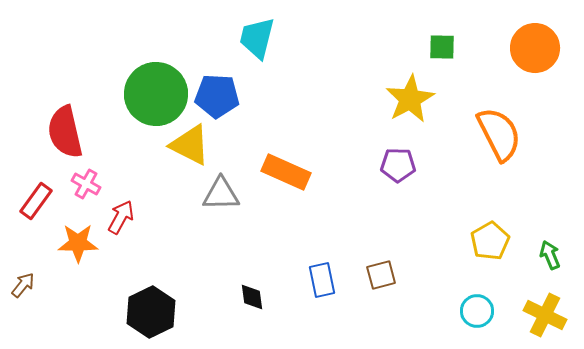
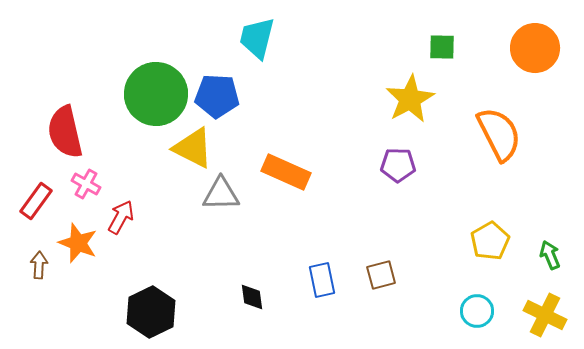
yellow triangle: moved 3 px right, 3 px down
orange star: rotated 21 degrees clockwise
brown arrow: moved 16 px right, 20 px up; rotated 36 degrees counterclockwise
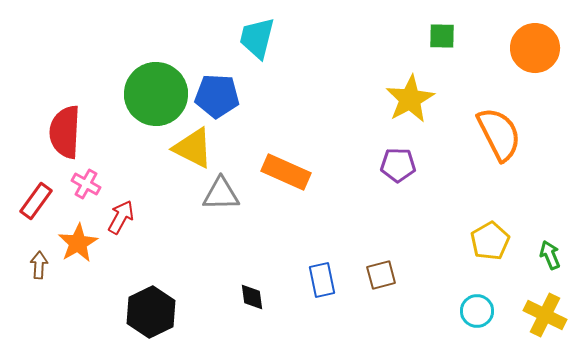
green square: moved 11 px up
red semicircle: rotated 16 degrees clockwise
orange star: rotated 21 degrees clockwise
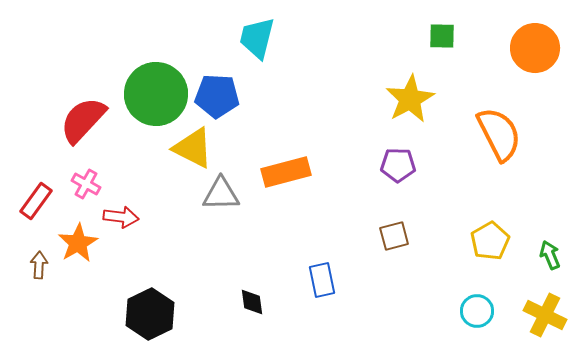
red semicircle: moved 18 px right, 12 px up; rotated 40 degrees clockwise
orange rectangle: rotated 39 degrees counterclockwise
red arrow: rotated 68 degrees clockwise
brown square: moved 13 px right, 39 px up
black diamond: moved 5 px down
black hexagon: moved 1 px left, 2 px down
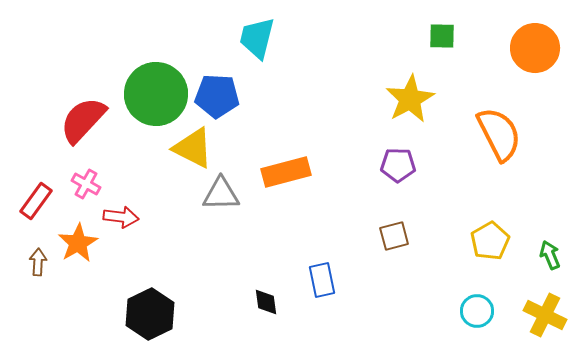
brown arrow: moved 1 px left, 3 px up
black diamond: moved 14 px right
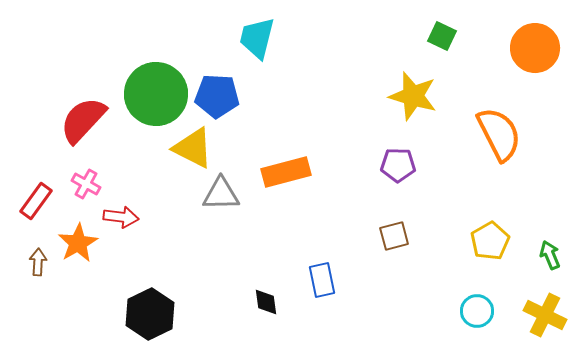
green square: rotated 24 degrees clockwise
yellow star: moved 3 px right, 3 px up; rotated 27 degrees counterclockwise
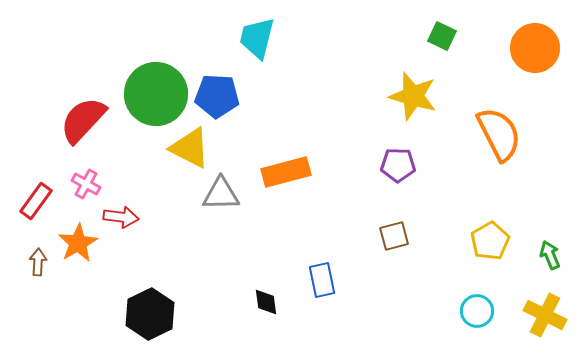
yellow triangle: moved 3 px left
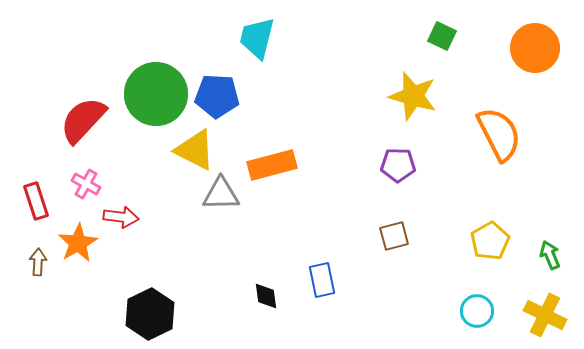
yellow triangle: moved 5 px right, 2 px down
orange rectangle: moved 14 px left, 7 px up
red rectangle: rotated 54 degrees counterclockwise
black diamond: moved 6 px up
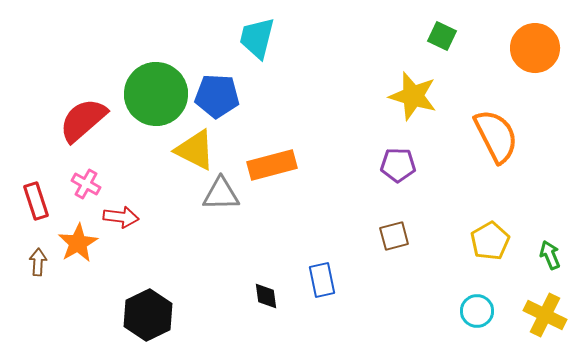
red semicircle: rotated 6 degrees clockwise
orange semicircle: moved 3 px left, 2 px down
black hexagon: moved 2 px left, 1 px down
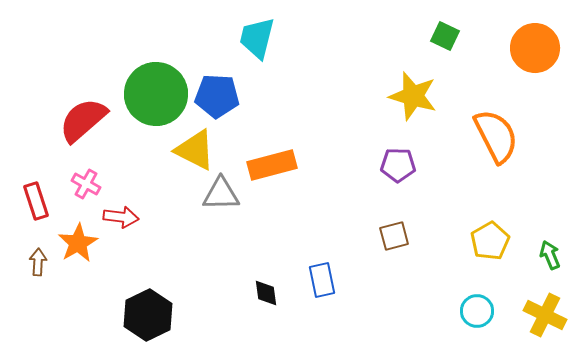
green square: moved 3 px right
black diamond: moved 3 px up
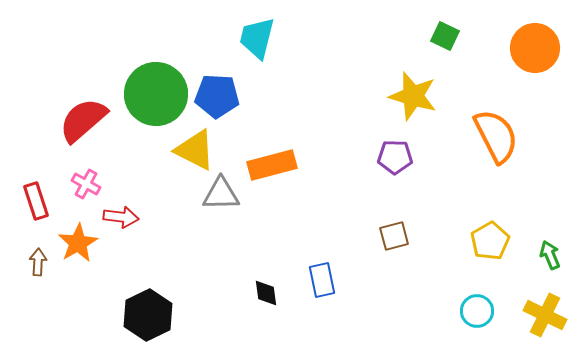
purple pentagon: moved 3 px left, 8 px up
